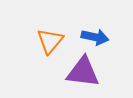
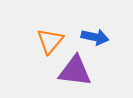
purple triangle: moved 8 px left, 1 px up
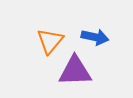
purple triangle: rotated 9 degrees counterclockwise
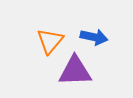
blue arrow: moved 1 px left
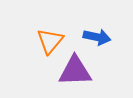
blue arrow: moved 3 px right
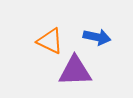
orange triangle: rotated 44 degrees counterclockwise
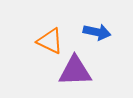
blue arrow: moved 5 px up
